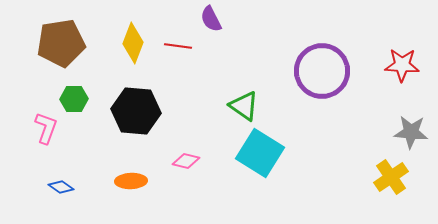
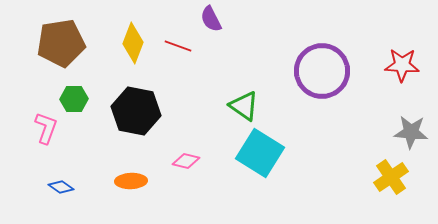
red line: rotated 12 degrees clockwise
black hexagon: rotated 6 degrees clockwise
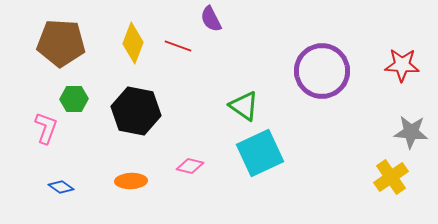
brown pentagon: rotated 12 degrees clockwise
cyan square: rotated 33 degrees clockwise
pink diamond: moved 4 px right, 5 px down
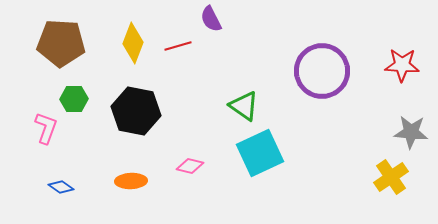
red line: rotated 36 degrees counterclockwise
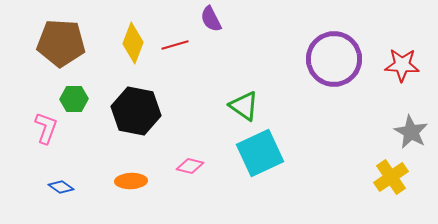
red line: moved 3 px left, 1 px up
purple circle: moved 12 px right, 12 px up
gray star: rotated 24 degrees clockwise
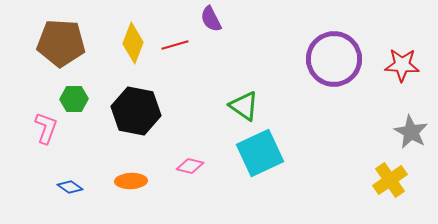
yellow cross: moved 1 px left, 3 px down
blue diamond: moved 9 px right
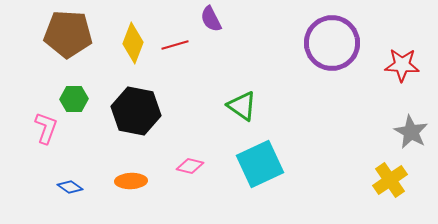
brown pentagon: moved 7 px right, 9 px up
purple circle: moved 2 px left, 16 px up
green triangle: moved 2 px left
cyan square: moved 11 px down
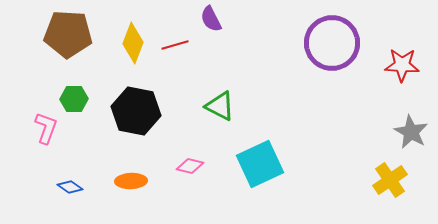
green triangle: moved 22 px left; rotated 8 degrees counterclockwise
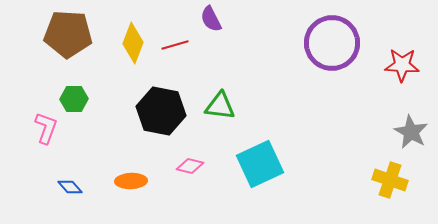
green triangle: rotated 20 degrees counterclockwise
black hexagon: moved 25 px right
yellow cross: rotated 36 degrees counterclockwise
blue diamond: rotated 15 degrees clockwise
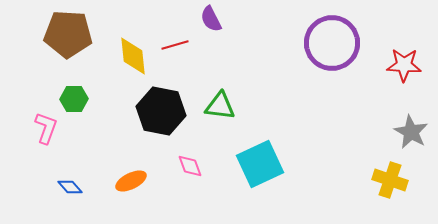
yellow diamond: moved 13 px down; rotated 27 degrees counterclockwise
red star: moved 2 px right
pink diamond: rotated 56 degrees clockwise
orange ellipse: rotated 24 degrees counterclockwise
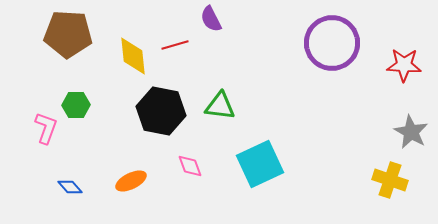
green hexagon: moved 2 px right, 6 px down
